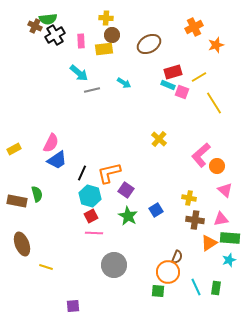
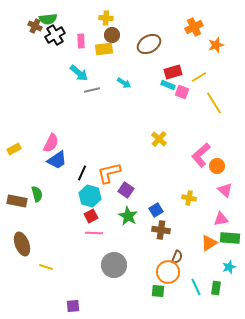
brown cross at (195, 220): moved 34 px left, 10 px down
cyan star at (229, 260): moved 7 px down
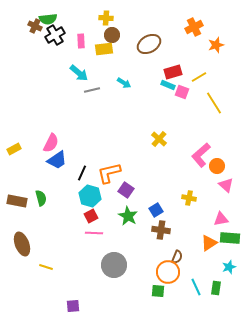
pink triangle at (225, 190): moved 1 px right, 5 px up
green semicircle at (37, 194): moved 4 px right, 4 px down
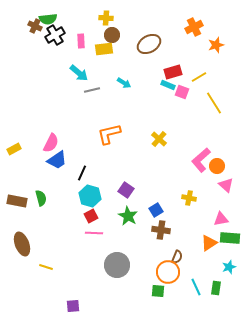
pink L-shape at (201, 155): moved 5 px down
orange L-shape at (109, 173): moved 39 px up
gray circle at (114, 265): moved 3 px right
